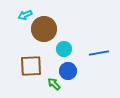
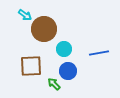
cyan arrow: rotated 120 degrees counterclockwise
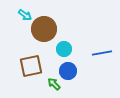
blue line: moved 3 px right
brown square: rotated 10 degrees counterclockwise
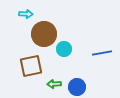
cyan arrow: moved 1 px right, 1 px up; rotated 32 degrees counterclockwise
brown circle: moved 5 px down
blue circle: moved 9 px right, 16 px down
green arrow: rotated 48 degrees counterclockwise
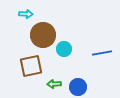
brown circle: moved 1 px left, 1 px down
blue circle: moved 1 px right
